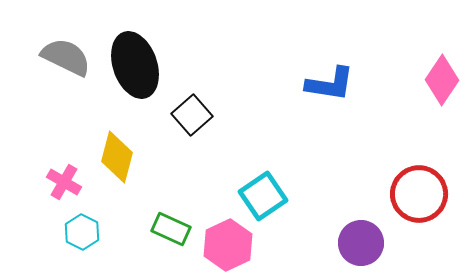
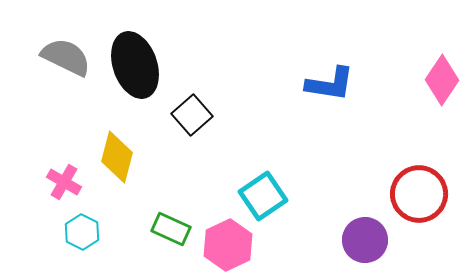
purple circle: moved 4 px right, 3 px up
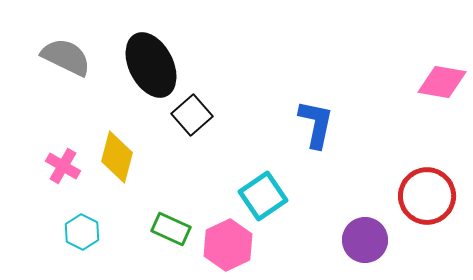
black ellipse: moved 16 px right; rotated 8 degrees counterclockwise
pink diamond: moved 2 px down; rotated 66 degrees clockwise
blue L-shape: moved 14 px left, 40 px down; rotated 87 degrees counterclockwise
pink cross: moved 1 px left, 16 px up
red circle: moved 8 px right, 2 px down
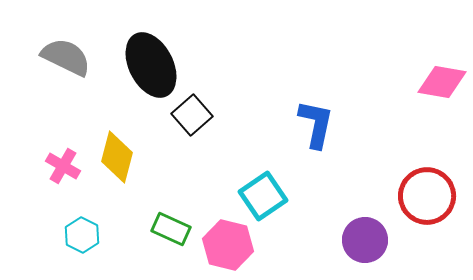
cyan hexagon: moved 3 px down
pink hexagon: rotated 21 degrees counterclockwise
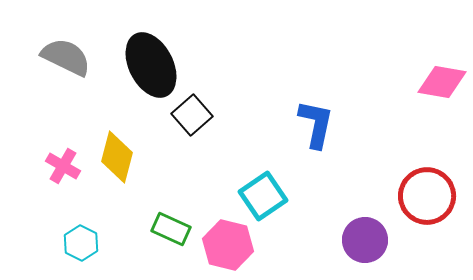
cyan hexagon: moved 1 px left, 8 px down
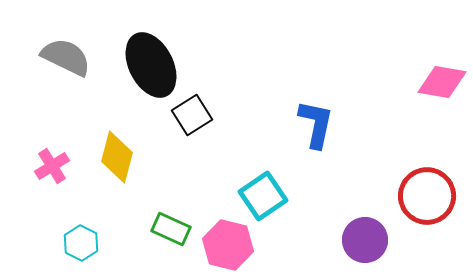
black square: rotated 9 degrees clockwise
pink cross: moved 11 px left; rotated 28 degrees clockwise
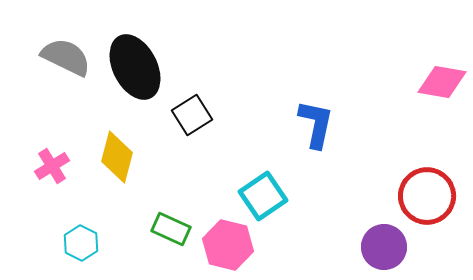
black ellipse: moved 16 px left, 2 px down
purple circle: moved 19 px right, 7 px down
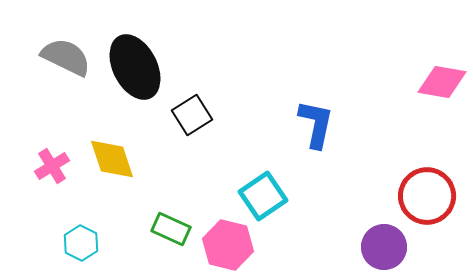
yellow diamond: moved 5 px left, 2 px down; rotated 33 degrees counterclockwise
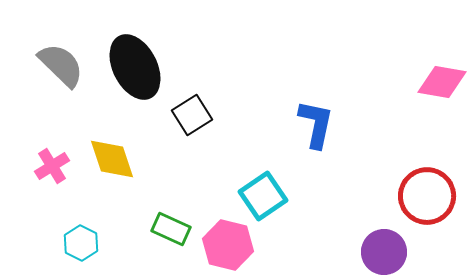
gray semicircle: moved 5 px left, 8 px down; rotated 18 degrees clockwise
purple circle: moved 5 px down
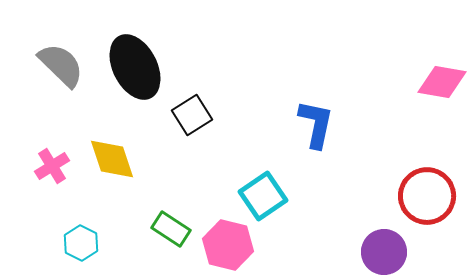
green rectangle: rotated 9 degrees clockwise
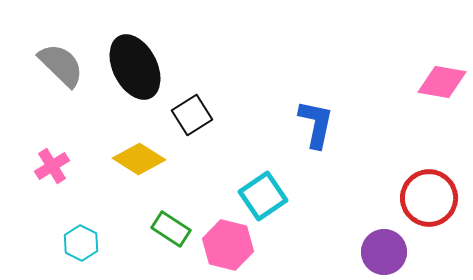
yellow diamond: moved 27 px right; rotated 39 degrees counterclockwise
red circle: moved 2 px right, 2 px down
